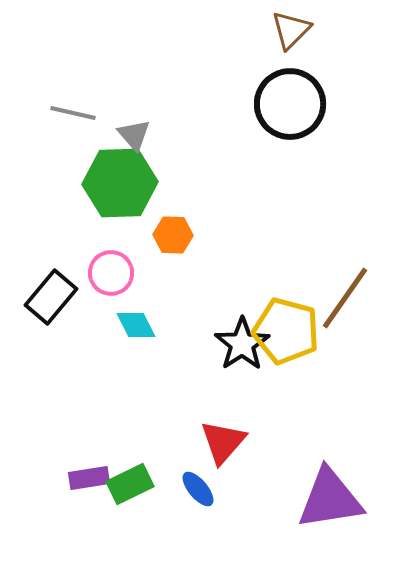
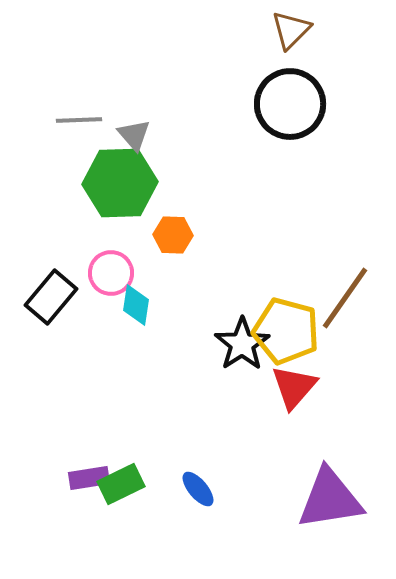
gray line: moved 6 px right, 7 px down; rotated 15 degrees counterclockwise
cyan diamond: moved 20 px up; rotated 36 degrees clockwise
red triangle: moved 71 px right, 55 px up
green rectangle: moved 9 px left
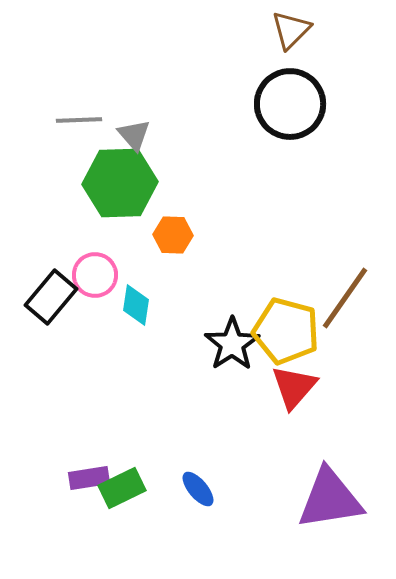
pink circle: moved 16 px left, 2 px down
black star: moved 10 px left
green rectangle: moved 1 px right, 4 px down
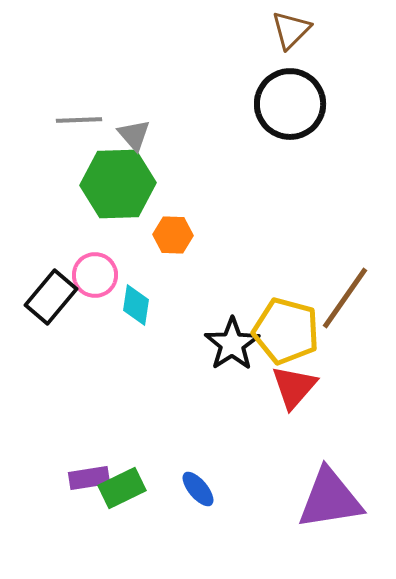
green hexagon: moved 2 px left, 1 px down
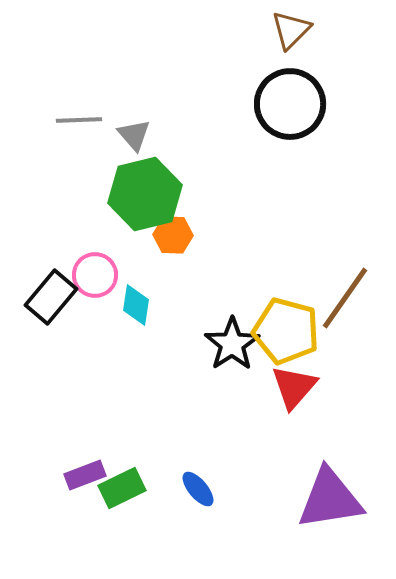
green hexagon: moved 27 px right, 10 px down; rotated 12 degrees counterclockwise
purple rectangle: moved 4 px left, 3 px up; rotated 12 degrees counterclockwise
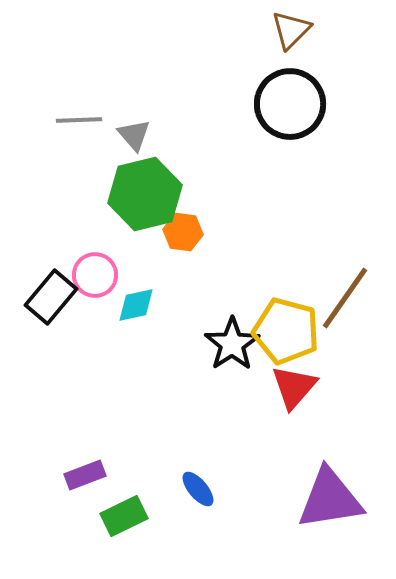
orange hexagon: moved 10 px right, 3 px up; rotated 6 degrees clockwise
cyan diamond: rotated 69 degrees clockwise
green rectangle: moved 2 px right, 28 px down
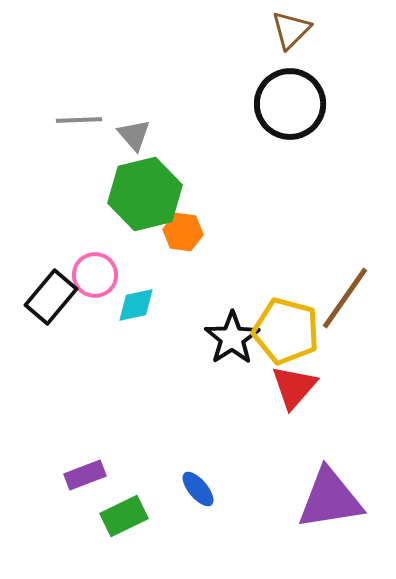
black star: moved 6 px up
